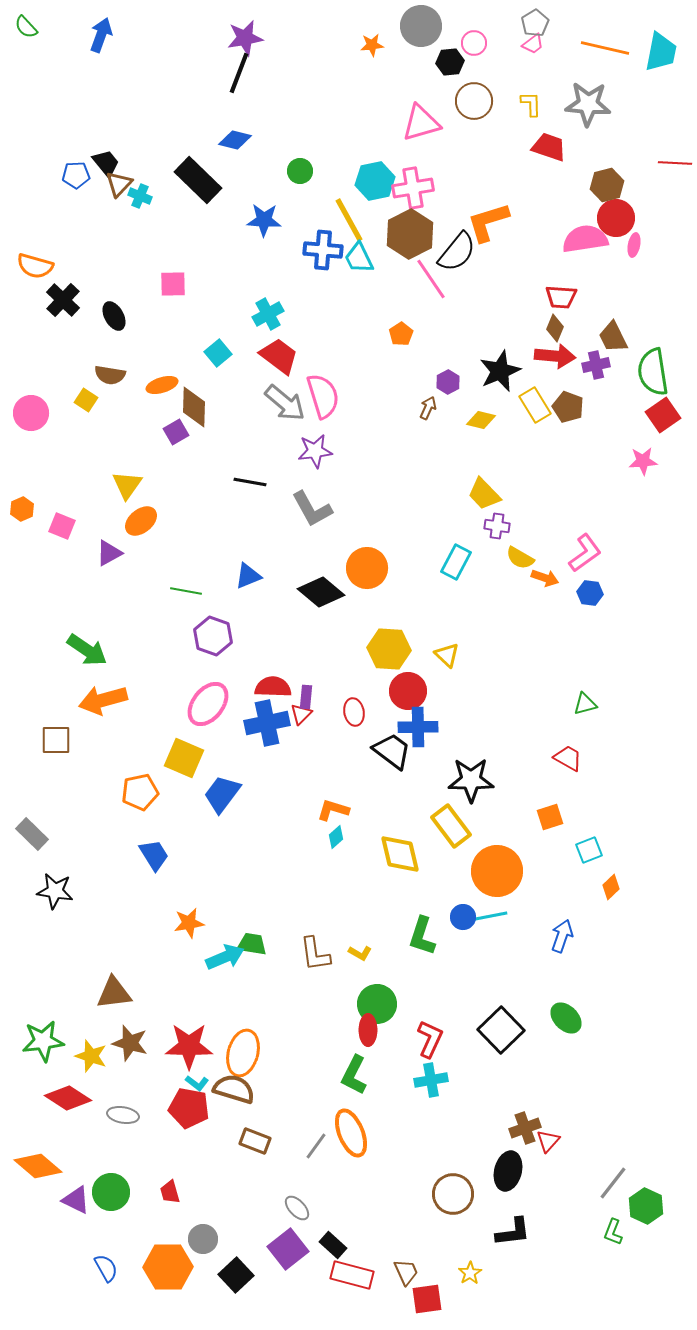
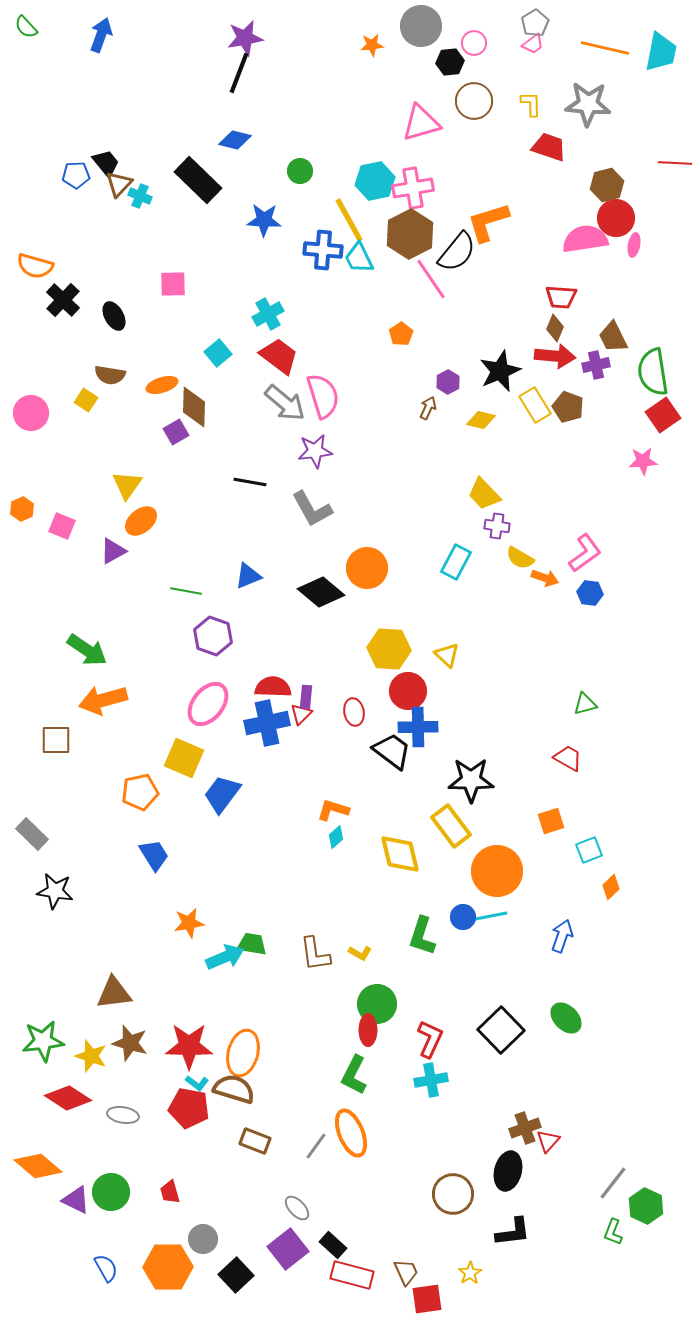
purple triangle at (109, 553): moved 4 px right, 2 px up
orange square at (550, 817): moved 1 px right, 4 px down
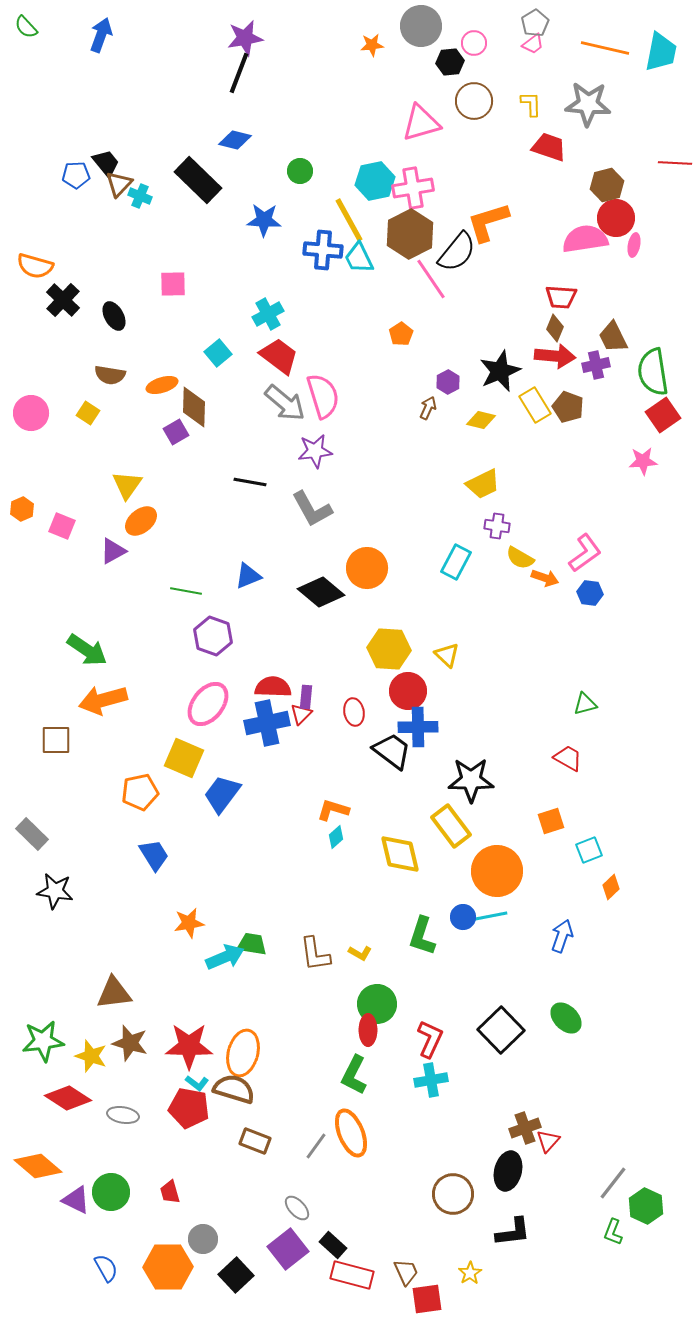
yellow square at (86, 400): moved 2 px right, 13 px down
yellow trapezoid at (484, 494): moved 1 px left, 10 px up; rotated 72 degrees counterclockwise
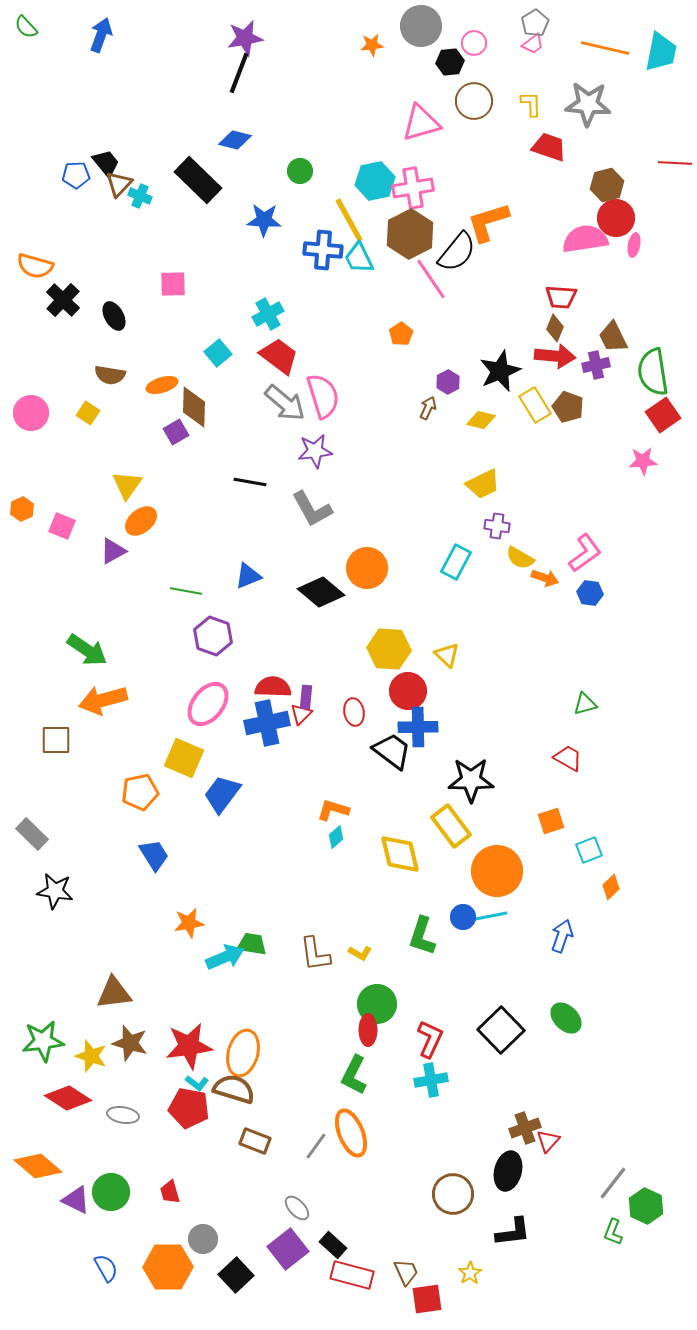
red star at (189, 1046): rotated 9 degrees counterclockwise
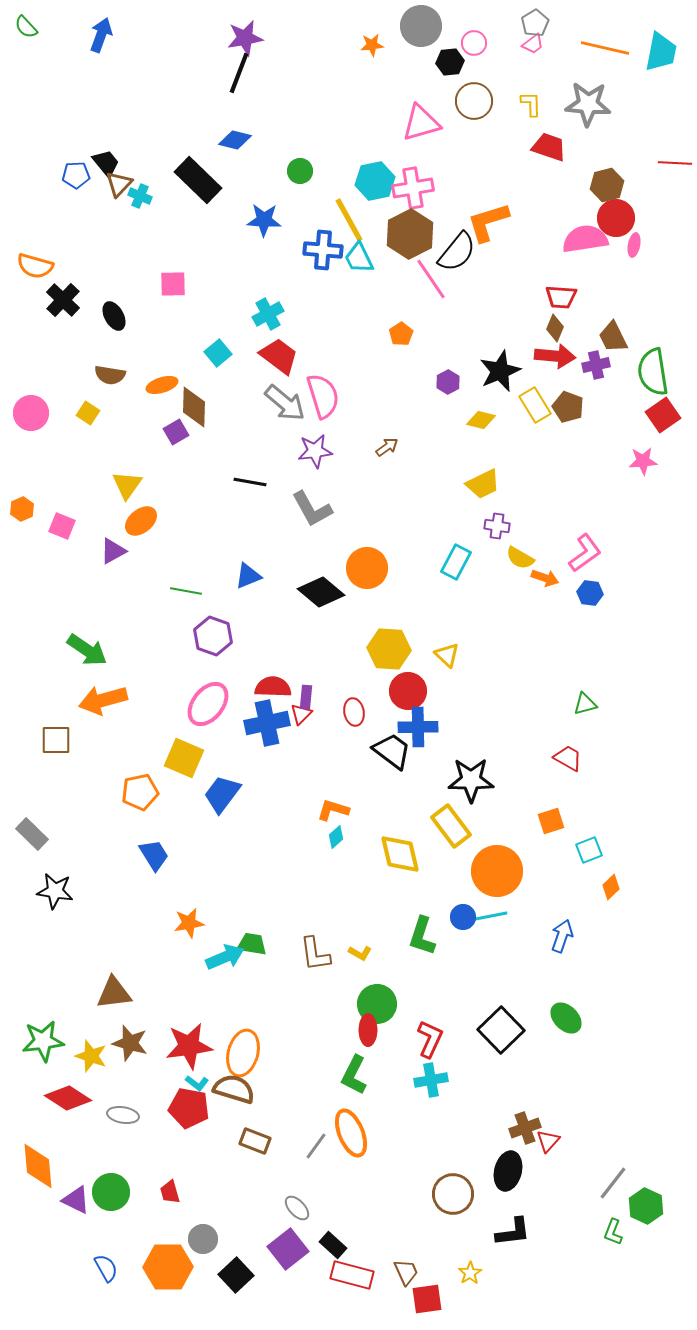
brown arrow at (428, 408): moved 41 px left, 39 px down; rotated 30 degrees clockwise
orange diamond at (38, 1166): rotated 45 degrees clockwise
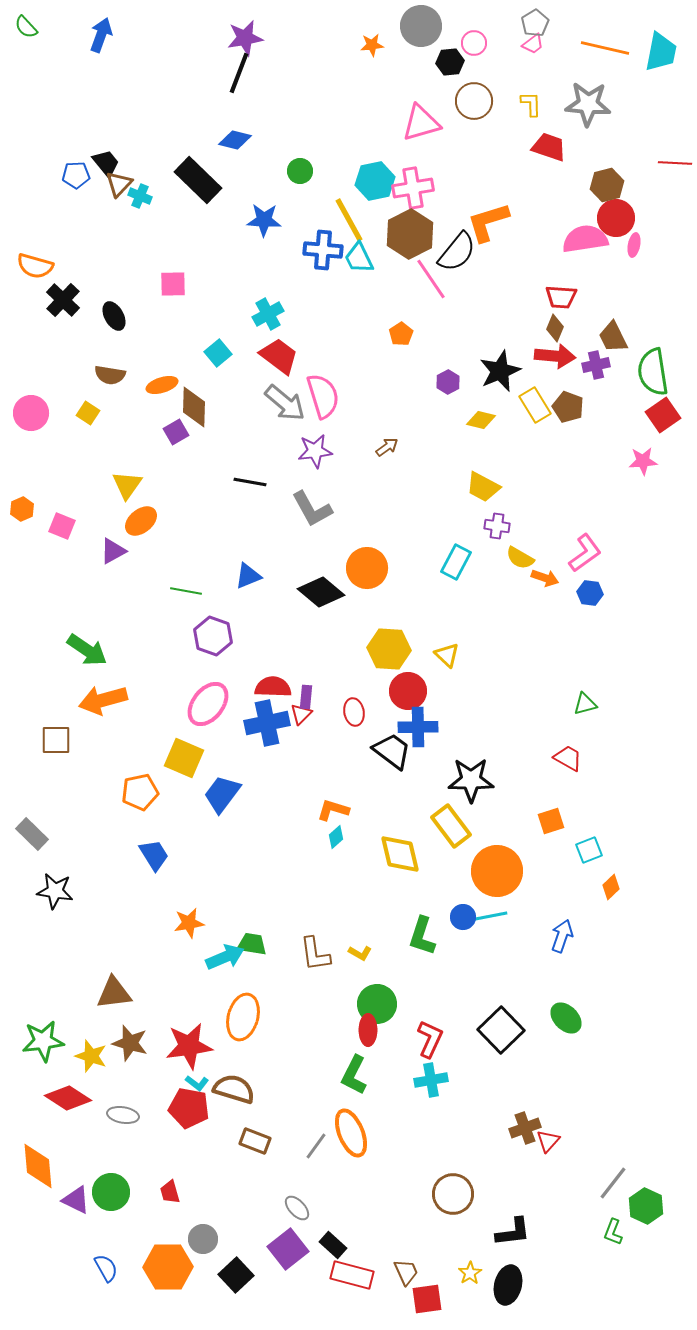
yellow trapezoid at (483, 484): moved 3 px down; rotated 54 degrees clockwise
orange ellipse at (243, 1053): moved 36 px up
black ellipse at (508, 1171): moved 114 px down
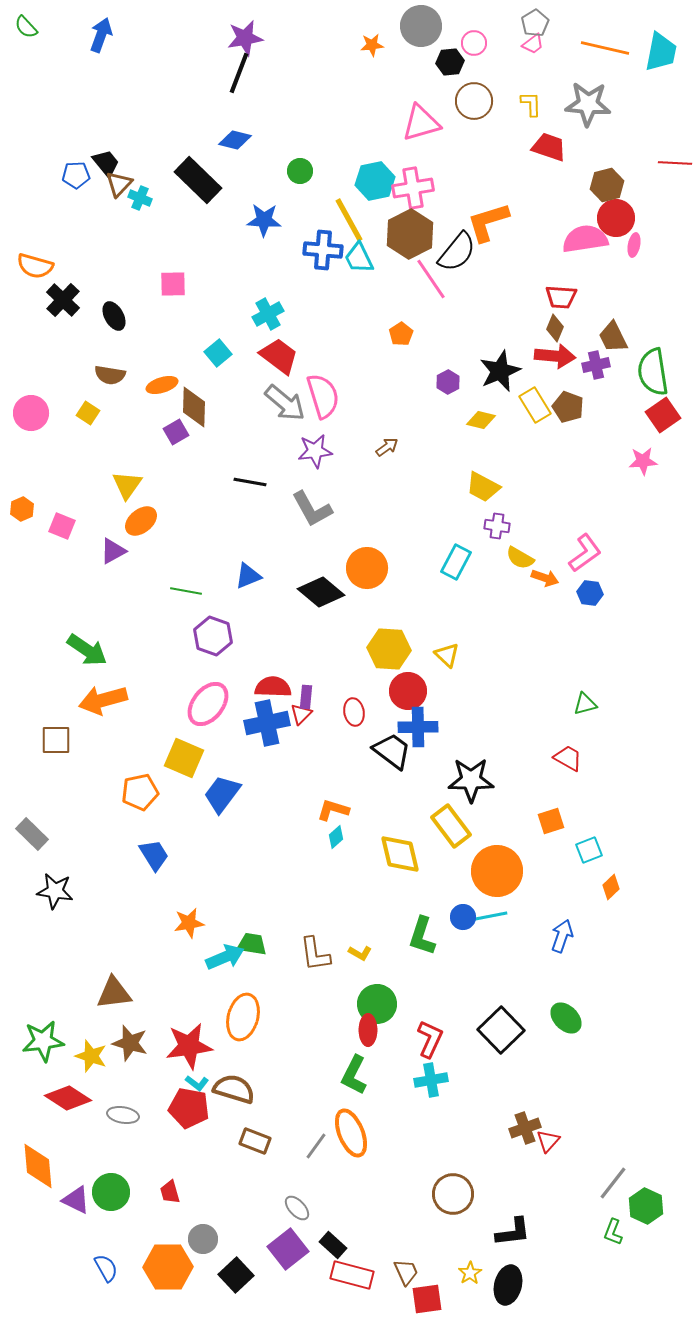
cyan cross at (140, 196): moved 2 px down
